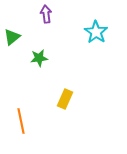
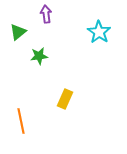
cyan star: moved 3 px right
green triangle: moved 6 px right, 5 px up
green star: moved 2 px up
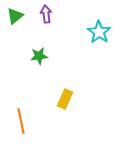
green triangle: moved 3 px left, 16 px up
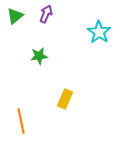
purple arrow: rotated 30 degrees clockwise
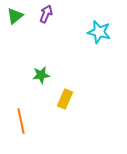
cyan star: rotated 20 degrees counterclockwise
green star: moved 2 px right, 19 px down
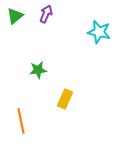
green star: moved 3 px left, 5 px up
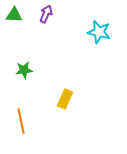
green triangle: moved 1 px left, 1 px up; rotated 42 degrees clockwise
green star: moved 14 px left
